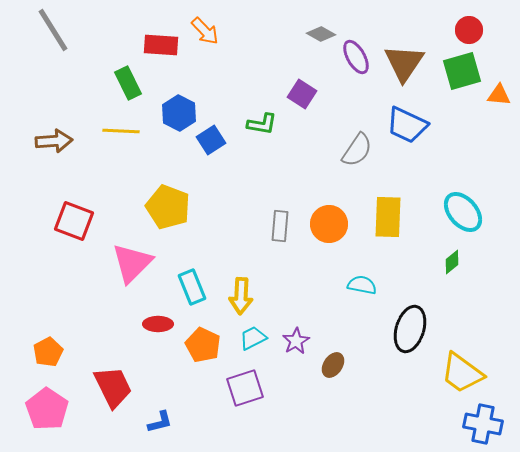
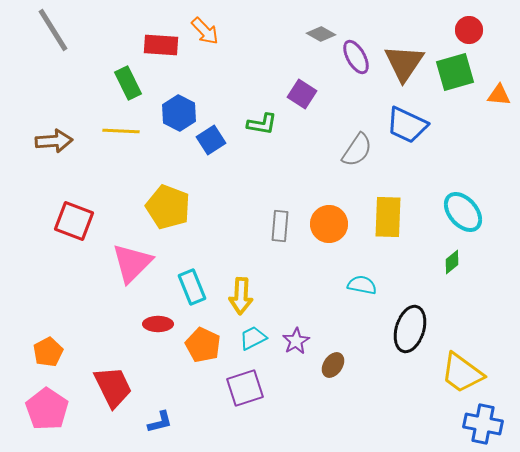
green square at (462, 71): moved 7 px left, 1 px down
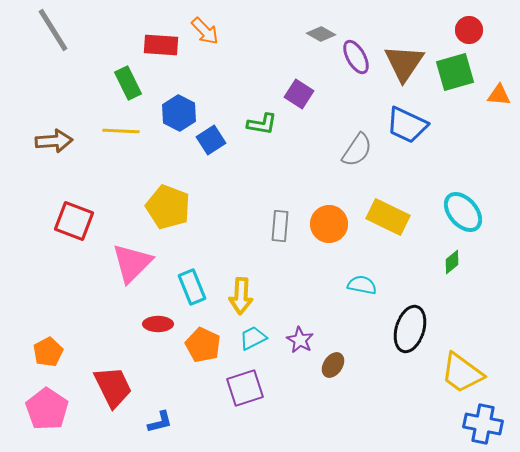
purple square at (302, 94): moved 3 px left
yellow rectangle at (388, 217): rotated 66 degrees counterclockwise
purple star at (296, 341): moved 4 px right, 1 px up; rotated 12 degrees counterclockwise
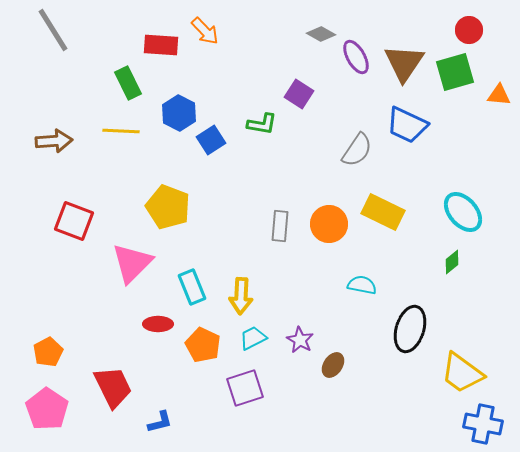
yellow rectangle at (388, 217): moved 5 px left, 5 px up
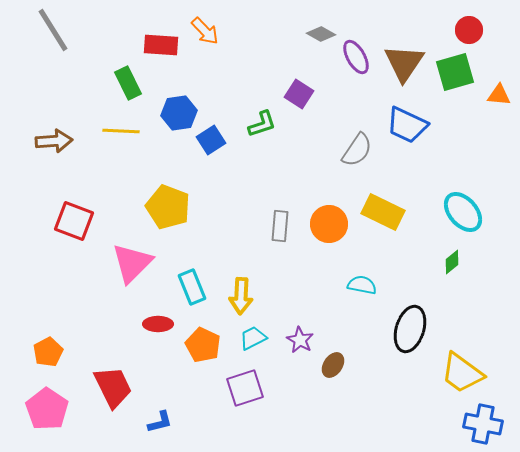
blue hexagon at (179, 113): rotated 24 degrees clockwise
green L-shape at (262, 124): rotated 28 degrees counterclockwise
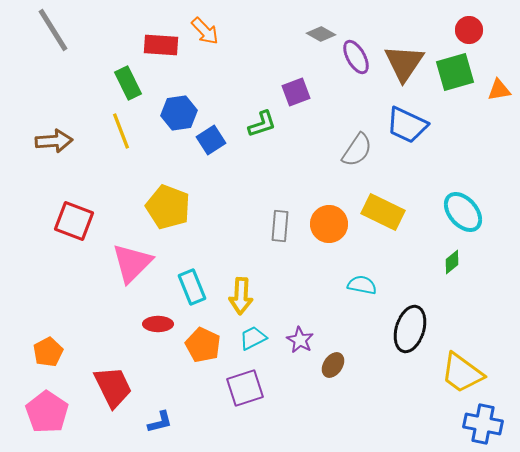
purple square at (299, 94): moved 3 px left, 2 px up; rotated 36 degrees clockwise
orange triangle at (499, 95): moved 5 px up; rotated 15 degrees counterclockwise
yellow line at (121, 131): rotated 66 degrees clockwise
pink pentagon at (47, 409): moved 3 px down
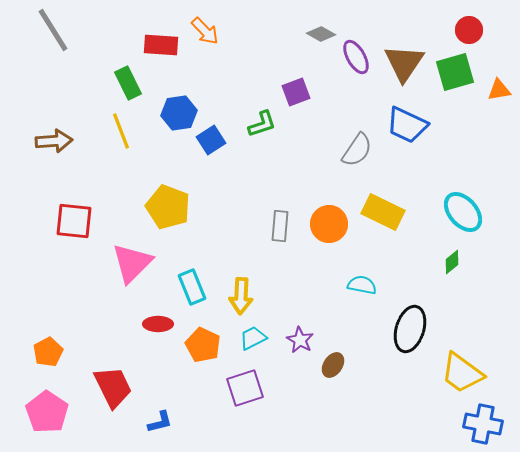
red square at (74, 221): rotated 15 degrees counterclockwise
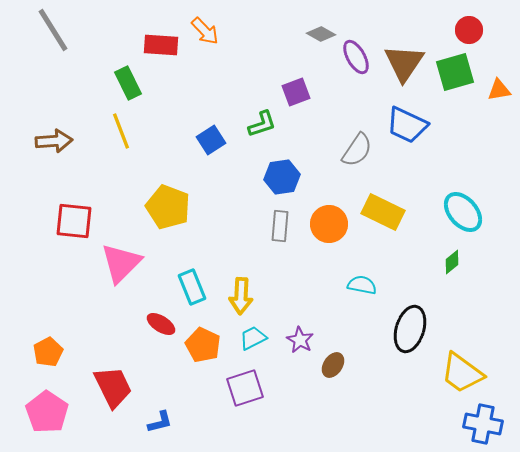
blue hexagon at (179, 113): moved 103 px right, 64 px down
pink triangle at (132, 263): moved 11 px left
red ellipse at (158, 324): moved 3 px right; rotated 32 degrees clockwise
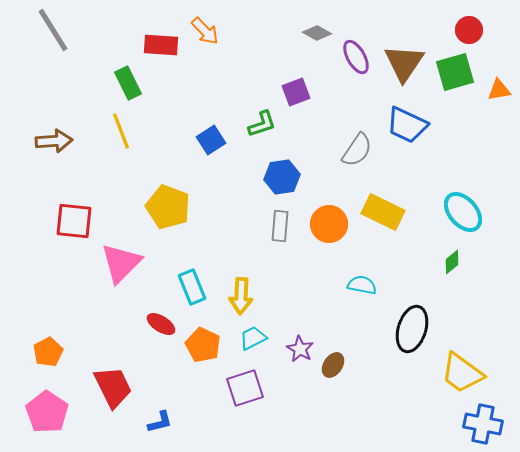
gray diamond at (321, 34): moved 4 px left, 1 px up
black ellipse at (410, 329): moved 2 px right
purple star at (300, 340): moved 9 px down
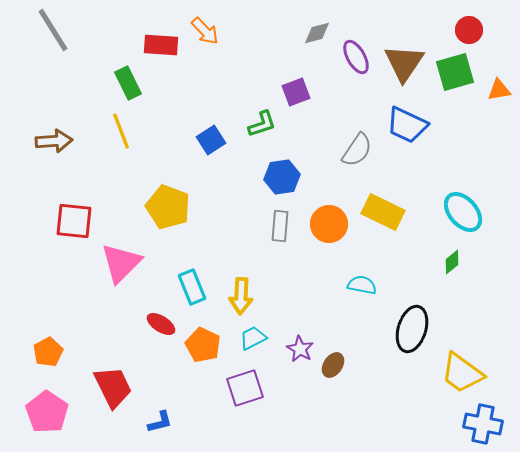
gray diamond at (317, 33): rotated 44 degrees counterclockwise
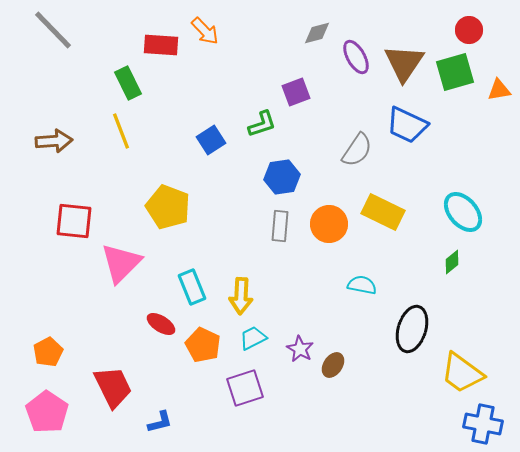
gray line at (53, 30): rotated 12 degrees counterclockwise
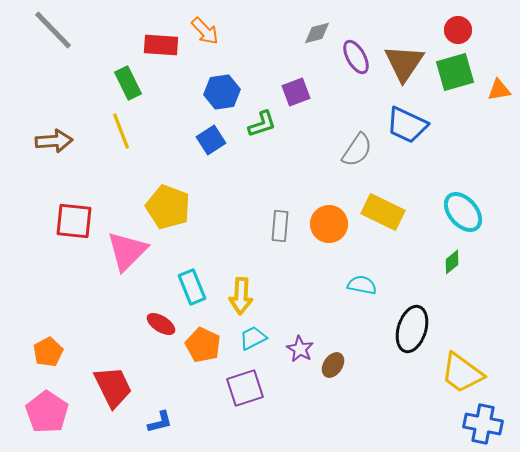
red circle at (469, 30): moved 11 px left
blue hexagon at (282, 177): moved 60 px left, 85 px up
pink triangle at (121, 263): moved 6 px right, 12 px up
